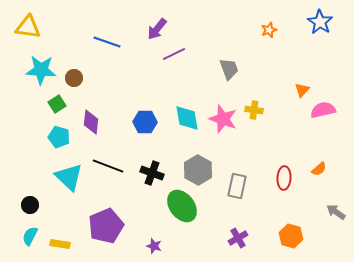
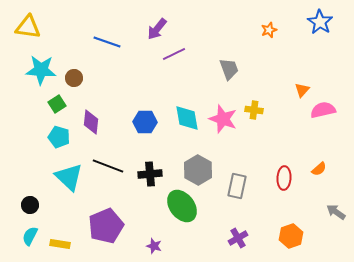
black cross: moved 2 px left, 1 px down; rotated 25 degrees counterclockwise
orange hexagon: rotated 25 degrees clockwise
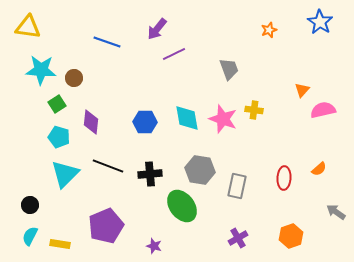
gray hexagon: moved 2 px right; rotated 20 degrees counterclockwise
cyan triangle: moved 4 px left, 3 px up; rotated 32 degrees clockwise
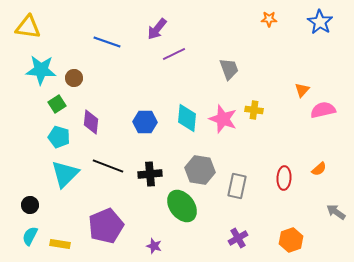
orange star: moved 11 px up; rotated 21 degrees clockwise
cyan diamond: rotated 16 degrees clockwise
orange hexagon: moved 4 px down
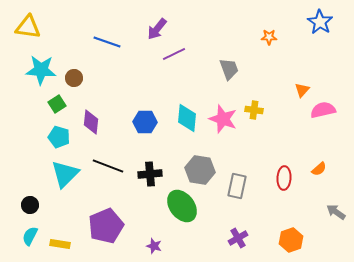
orange star: moved 18 px down
